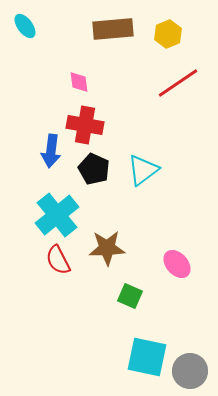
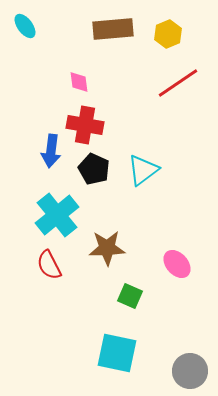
red semicircle: moved 9 px left, 5 px down
cyan square: moved 30 px left, 4 px up
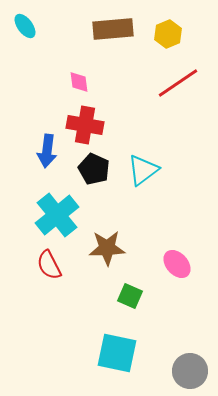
blue arrow: moved 4 px left
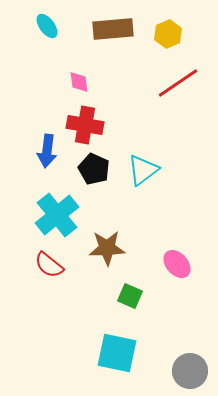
cyan ellipse: moved 22 px right
red semicircle: rotated 24 degrees counterclockwise
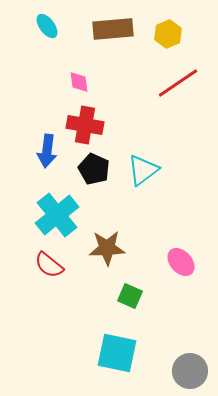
pink ellipse: moved 4 px right, 2 px up
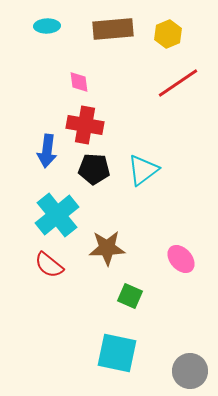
cyan ellipse: rotated 55 degrees counterclockwise
black pentagon: rotated 20 degrees counterclockwise
pink ellipse: moved 3 px up
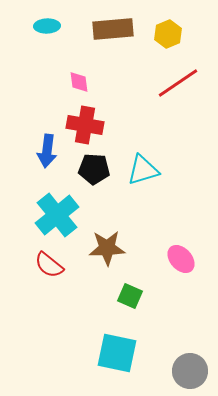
cyan triangle: rotated 20 degrees clockwise
